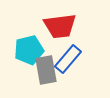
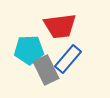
cyan pentagon: rotated 12 degrees clockwise
gray rectangle: rotated 16 degrees counterclockwise
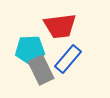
cyan pentagon: moved 1 px right
gray rectangle: moved 5 px left
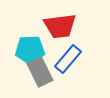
gray rectangle: moved 1 px left, 2 px down
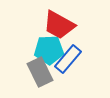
red trapezoid: moved 1 px left, 1 px up; rotated 36 degrees clockwise
cyan pentagon: moved 19 px right
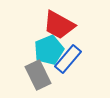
cyan pentagon: rotated 20 degrees counterclockwise
gray rectangle: moved 2 px left, 3 px down
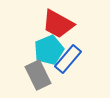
red trapezoid: moved 1 px left, 1 px up
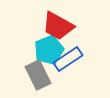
red trapezoid: moved 2 px down
blue rectangle: rotated 16 degrees clockwise
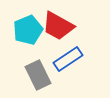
cyan pentagon: moved 21 px left, 20 px up
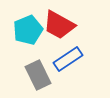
red trapezoid: moved 1 px right, 1 px up
